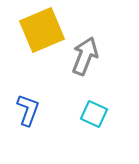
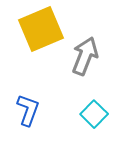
yellow square: moved 1 px left, 1 px up
cyan square: rotated 20 degrees clockwise
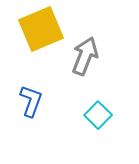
blue L-shape: moved 3 px right, 9 px up
cyan square: moved 4 px right, 1 px down
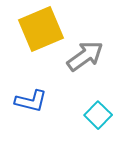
gray arrow: rotated 33 degrees clockwise
blue L-shape: rotated 84 degrees clockwise
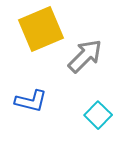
gray arrow: rotated 9 degrees counterclockwise
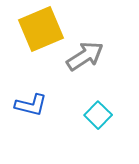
gray arrow: rotated 12 degrees clockwise
blue L-shape: moved 4 px down
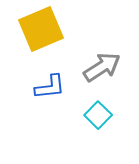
gray arrow: moved 17 px right, 11 px down
blue L-shape: moved 19 px right, 18 px up; rotated 20 degrees counterclockwise
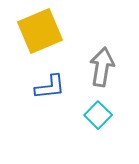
yellow square: moved 1 px left, 2 px down
gray arrow: rotated 48 degrees counterclockwise
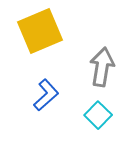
blue L-shape: moved 4 px left, 8 px down; rotated 36 degrees counterclockwise
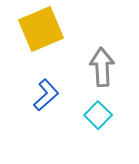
yellow square: moved 1 px right, 2 px up
gray arrow: rotated 12 degrees counterclockwise
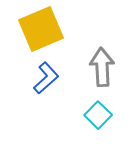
blue L-shape: moved 17 px up
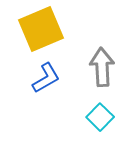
blue L-shape: rotated 12 degrees clockwise
cyan square: moved 2 px right, 2 px down
